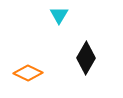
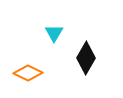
cyan triangle: moved 5 px left, 18 px down
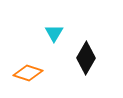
orange diamond: rotated 8 degrees counterclockwise
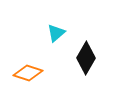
cyan triangle: moved 2 px right; rotated 18 degrees clockwise
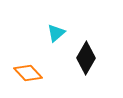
orange diamond: rotated 28 degrees clockwise
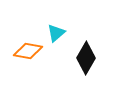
orange diamond: moved 22 px up; rotated 36 degrees counterclockwise
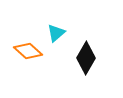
orange diamond: rotated 32 degrees clockwise
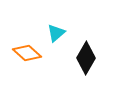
orange diamond: moved 1 px left, 2 px down
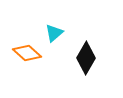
cyan triangle: moved 2 px left
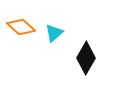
orange diamond: moved 6 px left, 26 px up
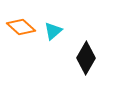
cyan triangle: moved 1 px left, 2 px up
